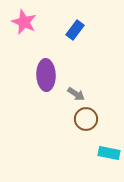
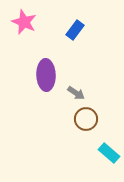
gray arrow: moved 1 px up
cyan rectangle: rotated 30 degrees clockwise
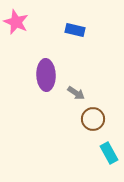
pink star: moved 8 px left
blue rectangle: rotated 66 degrees clockwise
brown circle: moved 7 px right
cyan rectangle: rotated 20 degrees clockwise
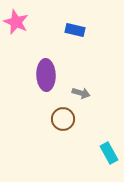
gray arrow: moved 5 px right; rotated 18 degrees counterclockwise
brown circle: moved 30 px left
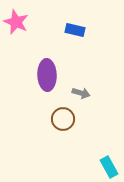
purple ellipse: moved 1 px right
cyan rectangle: moved 14 px down
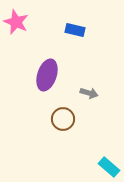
purple ellipse: rotated 20 degrees clockwise
gray arrow: moved 8 px right
cyan rectangle: rotated 20 degrees counterclockwise
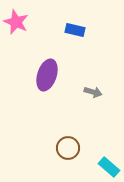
gray arrow: moved 4 px right, 1 px up
brown circle: moved 5 px right, 29 px down
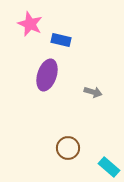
pink star: moved 14 px right, 2 px down
blue rectangle: moved 14 px left, 10 px down
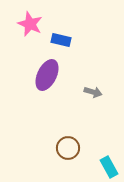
purple ellipse: rotated 8 degrees clockwise
cyan rectangle: rotated 20 degrees clockwise
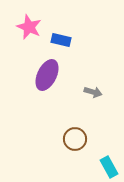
pink star: moved 1 px left, 3 px down
brown circle: moved 7 px right, 9 px up
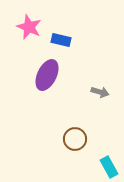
gray arrow: moved 7 px right
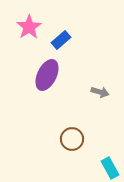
pink star: rotated 15 degrees clockwise
blue rectangle: rotated 54 degrees counterclockwise
brown circle: moved 3 px left
cyan rectangle: moved 1 px right, 1 px down
